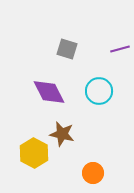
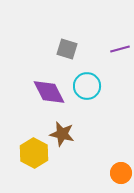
cyan circle: moved 12 px left, 5 px up
orange circle: moved 28 px right
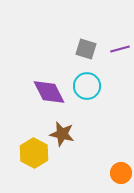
gray square: moved 19 px right
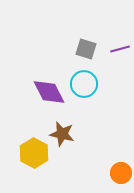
cyan circle: moved 3 px left, 2 px up
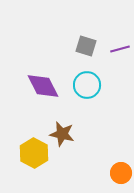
gray square: moved 3 px up
cyan circle: moved 3 px right, 1 px down
purple diamond: moved 6 px left, 6 px up
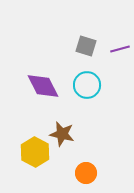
yellow hexagon: moved 1 px right, 1 px up
orange circle: moved 35 px left
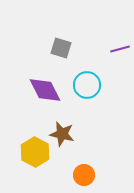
gray square: moved 25 px left, 2 px down
purple diamond: moved 2 px right, 4 px down
orange circle: moved 2 px left, 2 px down
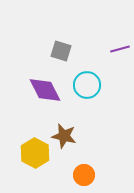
gray square: moved 3 px down
brown star: moved 2 px right, 2 px down
yellow hexagon: moved 1 px down
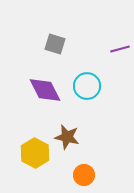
gray square: moved 6 px left, 7 px up
cyan circle: moved 1 px down
brown star: moved 3 px right, 1 px down
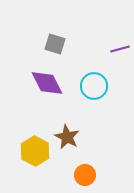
cyan circle: moved 7 px right
purple diamond: moved 2 px right, 7 px up
brown star: rotated 15 degrees clockwise
yellow hexagon: moved 2 px up
orange circle: moved 1 px right
